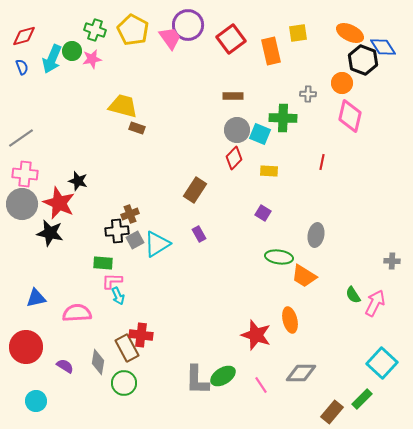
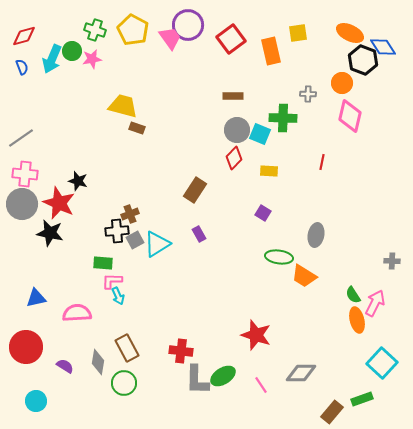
orange ellipse at (290, 320): moved 67 px right
red cross at (141, 335): moved 40 px right, 16 px down
green rectangle at (362, 399): rotated 25 degrees clockwise
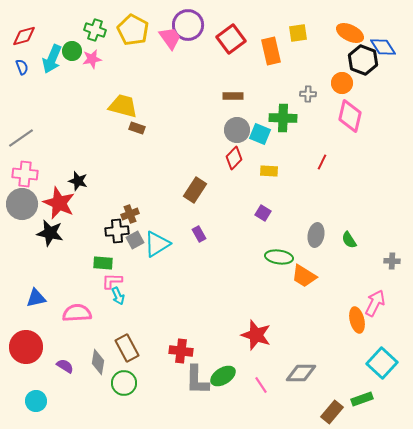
red line at (322, 162): rotated 14 degrees clockwise
green semicircle at (353, 295): moved 4 px left, 55 px up
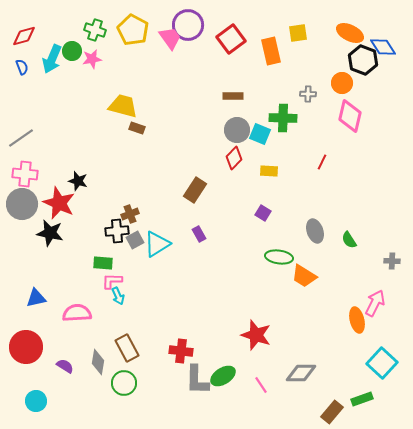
gray ellipse at (316, 235): moved 1 px left, 4 px up; rotated 30 degrees counterclockwise
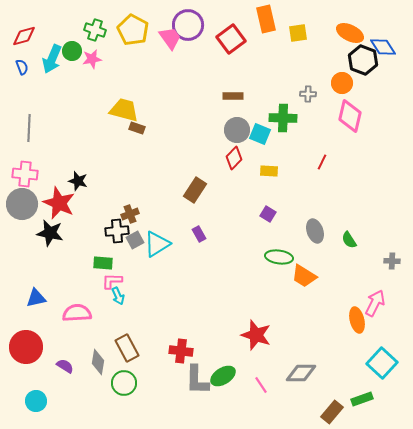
orange rectangle at (271, 51): moved 5 px left, 32 px up
yellow trapezoid at (123, 106): moved 1 px right, 4 px down
gray line at (21, 138): moved 8 px right, 10 px up; rotated 52 degrees counterclockwise
purple square at (263, 213): moved 5 px right, 1 px down
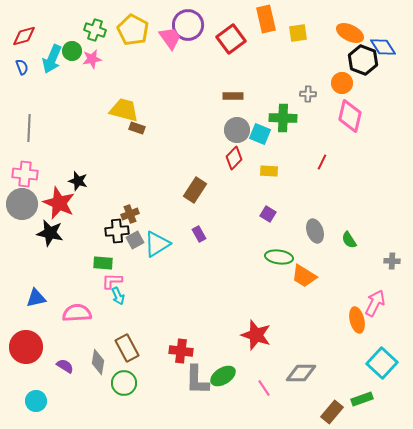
pink line at (261, 385): moved 3 px right, 3 px down
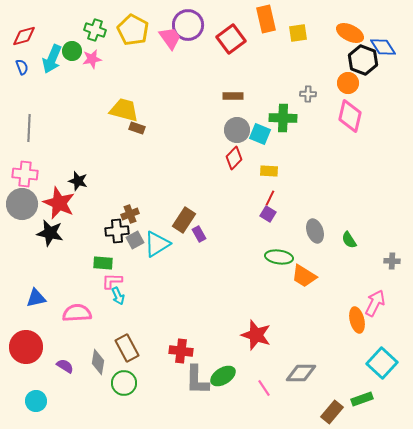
orange circle at (342, 83): moved 6 px right
red line at (322, 162): moved 52 px left, 36 px down
brown rectangle at (195, 190): moved 11 px left, 30 px down
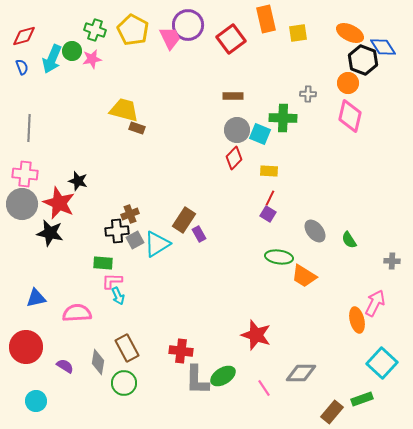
pink trapezoid at (170, 38): rotated 10 degrees clockwise
gray ellipse at (315, 231): rotated 20 degrees counterclockwise
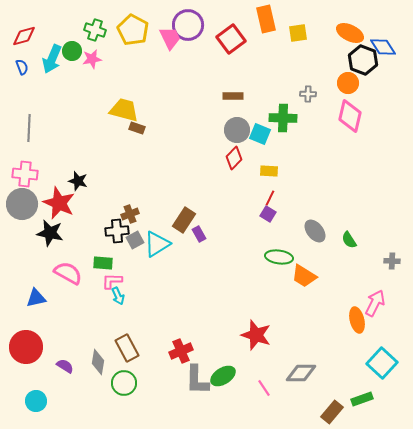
pink semicircle at (77, 313): moved 9 px left, 40 px up; rotated 32 degrees clockwise
red cross at (181, 351): rotated 30 degrees counterclockwise
